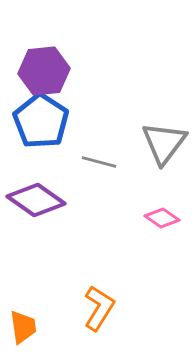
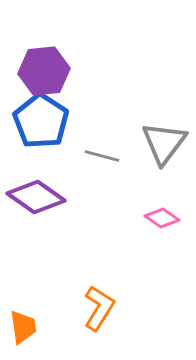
gray line: moved 3 px right, 6 px up
purple diamond: moved 3 px up
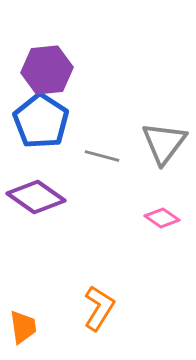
purple hexagon: moved 3 px right, 1 px up
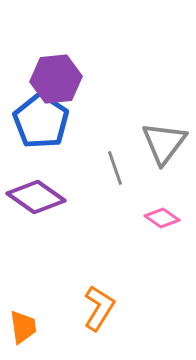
purple hexagon: moved 9 px right, 9 px down
gray line: moved 13 px right, 12 px down; rotated 56 degrees clockwise
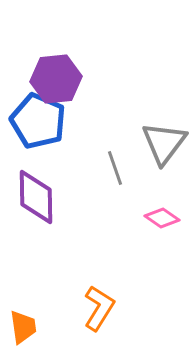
blue pentagon: moved 3 px left; rotated 10 degrees counterclockwise
purple diamond: rotated 54 degrees clockwise
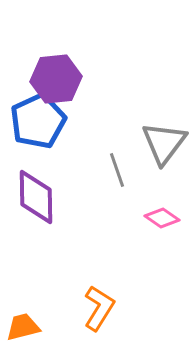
blue pentagon: rotated 24 degrees clockwise
gray line: moved 2 px right, 2 px down
orange trapezoid: rotated 96 degrees counterclockwise
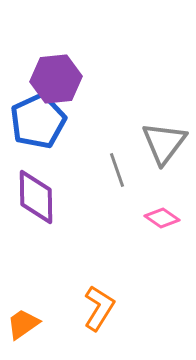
orange trapezoid: moved 3 px up; rotated 21 degrees counterclockwise
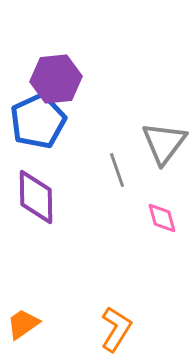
pink diamond: rotated 40 degrees clockwise
orange L-shape: moved 17 px right, 21 px down
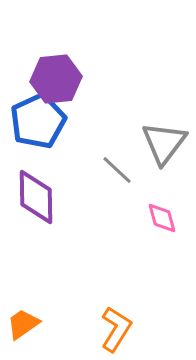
gray line: rotated 28 degrees counterclockwise
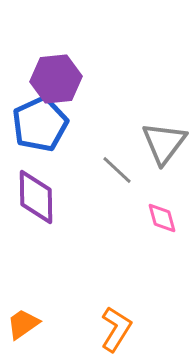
blue pentagon: moved 2 px right, 3 px down
